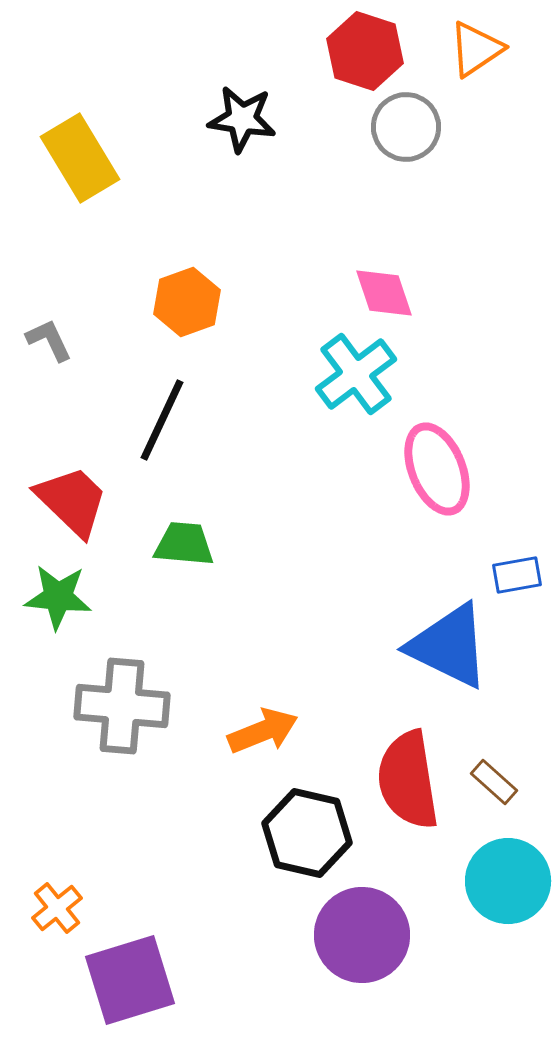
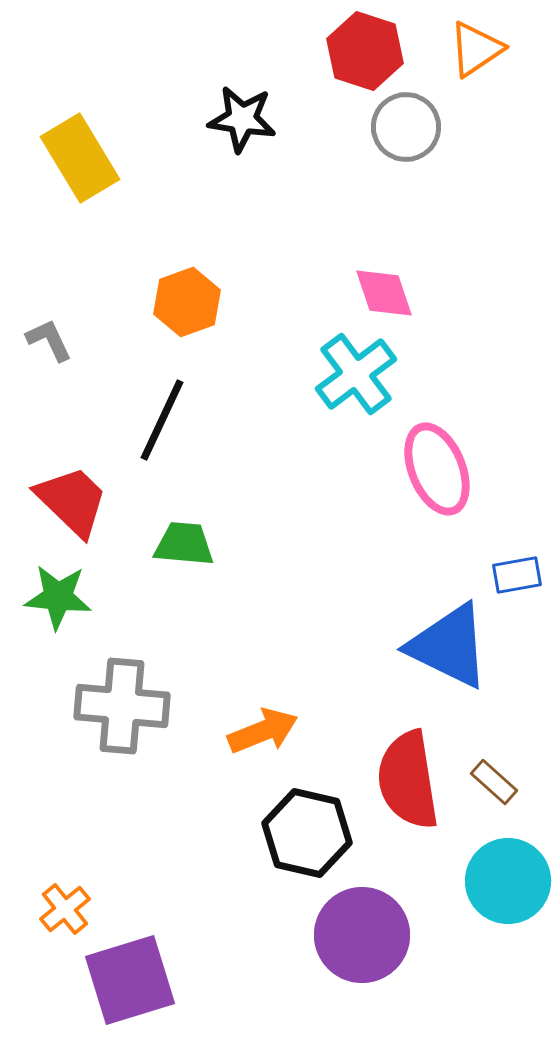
orange cross: moved 8 px right, 1 px down
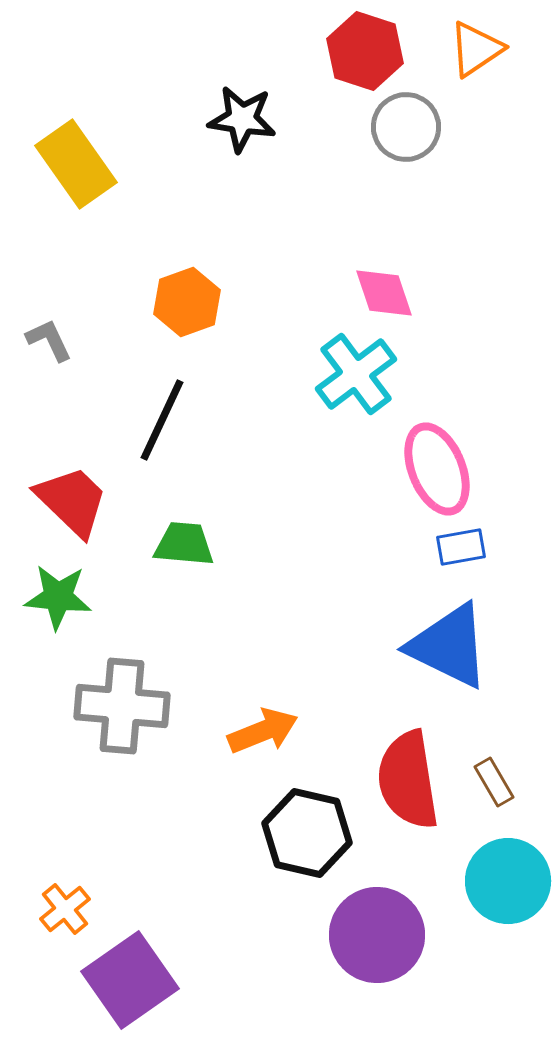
yellow rectangle: moved 4 px left, 6 px down; rotated 4 degrees counterclockwise
blue rectangle: moved 56 px left, 28 px up
brown rectangle: rotated 18 degrees clockwise
purple circle: moved 15 px right
purple square: rotated 18 degrees counterclockwise
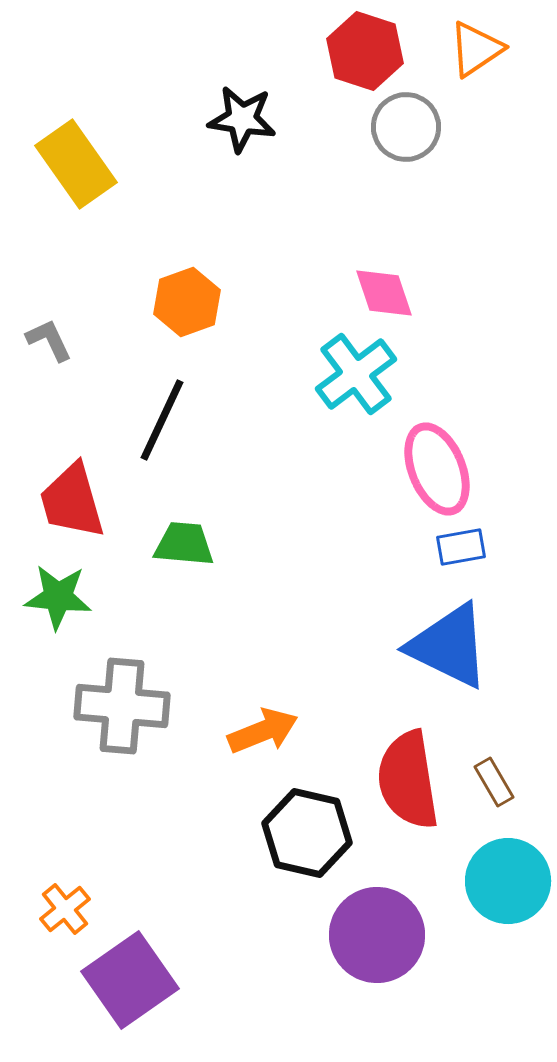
red trapezoid: rotated 150 degrees counterclockwise
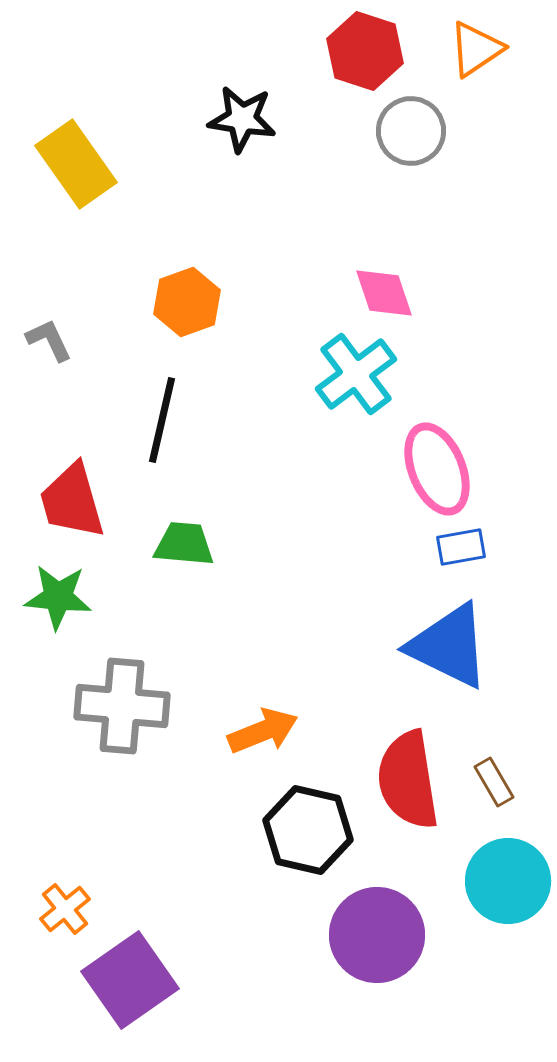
gray circle: moved 5 px right, 4 px down
black line: rotated 12 degrees counterclockwise
black hexagon: moved 1 px right, 3 px up
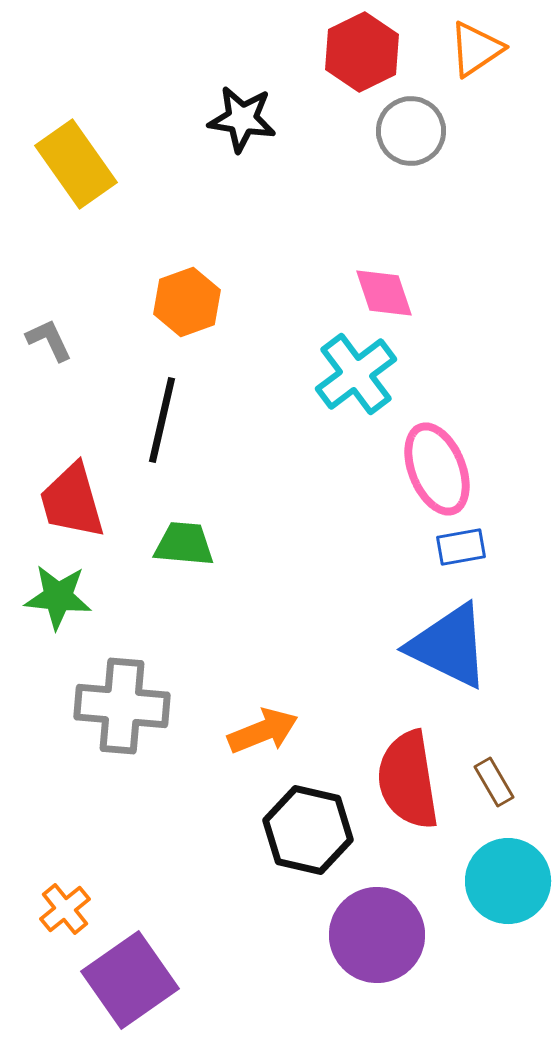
red hexagon: moved 3 px left, 1 px down; rotated 16 degrees clockwise
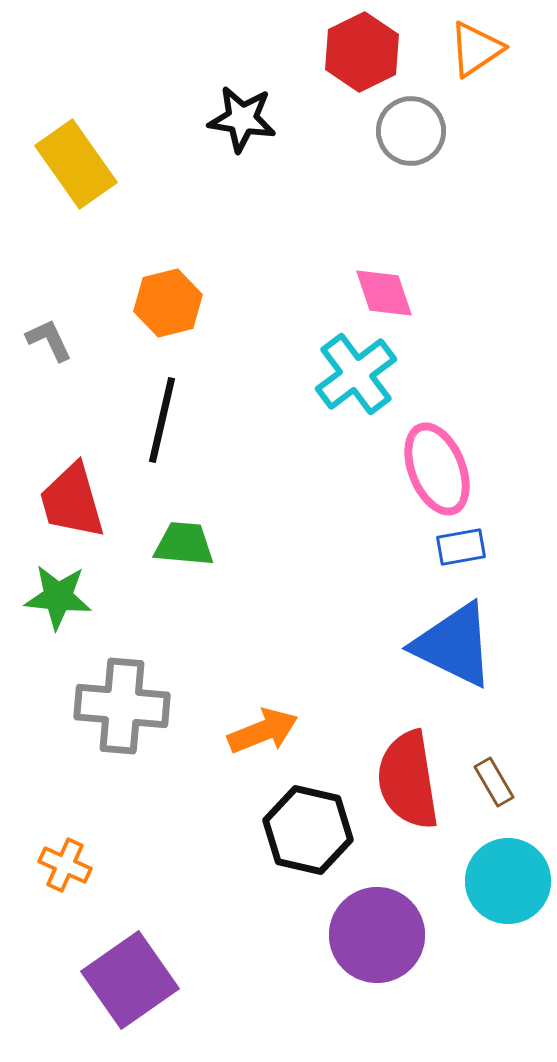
orange hexagon: moved 19 px left, 1 px down; rotated 6 degrees clockwise
blue triangle: moved 5 px right, 1 px up
orange cross: moved 44 px up; rotated 27 degrees counterclockwise
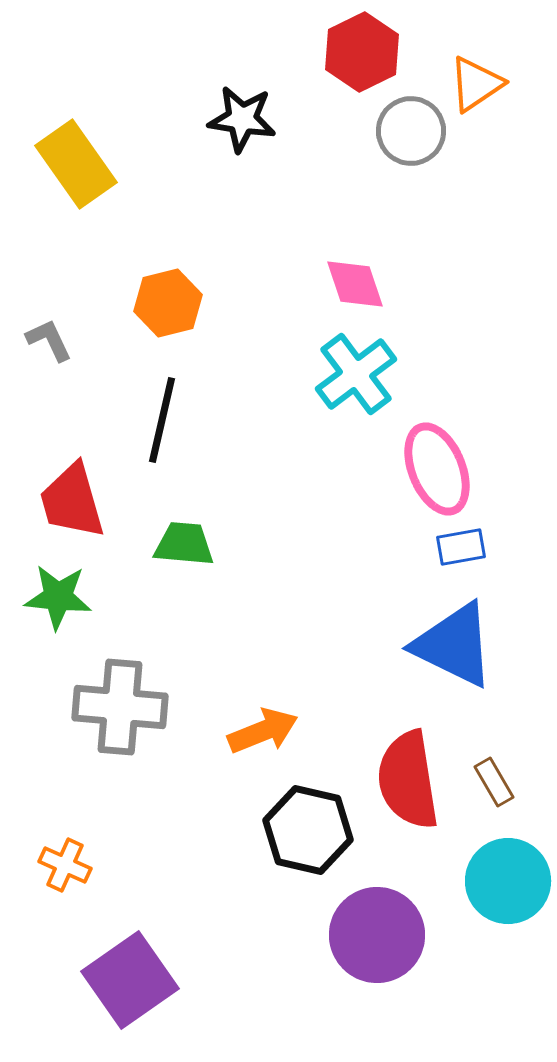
orange triangle: moved 35 px down
pink diamond: moved 29 px left, 9 px up
gray cross: moved 2 px left, 1 px down
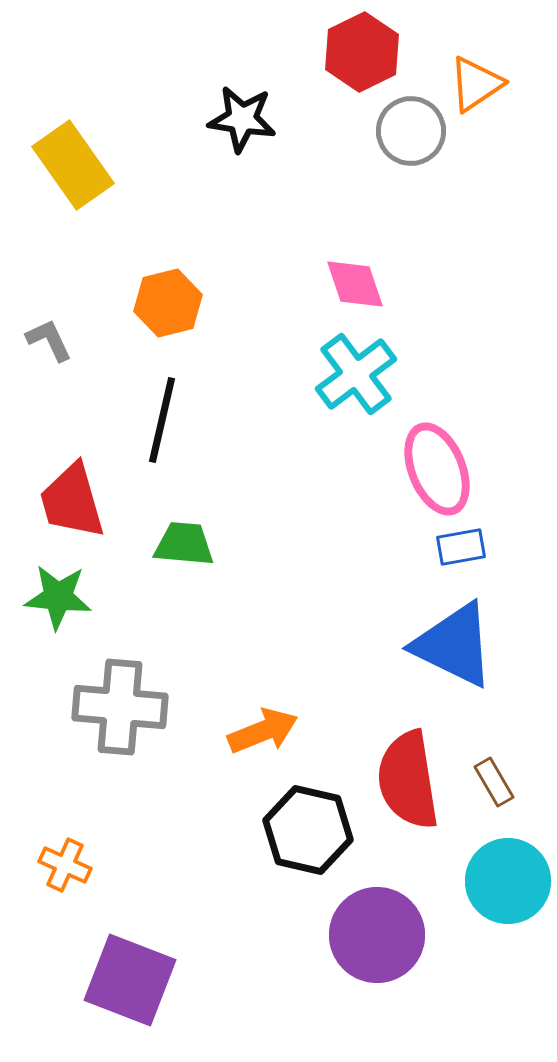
yellow rectangle: moved 3 px left, 1 px down
purple square: rotated 34 degrees counterclockwise
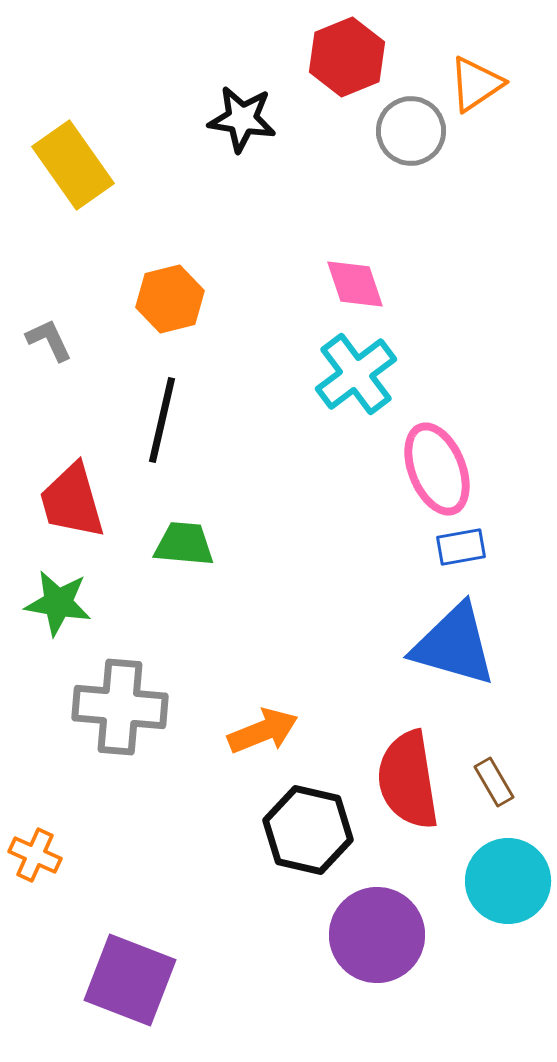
red hexagon: moved 15 px left, 5 px down; rotated 4 degrees clockwise
orange hexagon: moved 2 px right, 4 px up
green star: moved 6 px down; rotated 4 degrees clockwise
blue triangle: rotated 10 degrees counterclockwise
orange cross: moved 30 px left, 10 px up
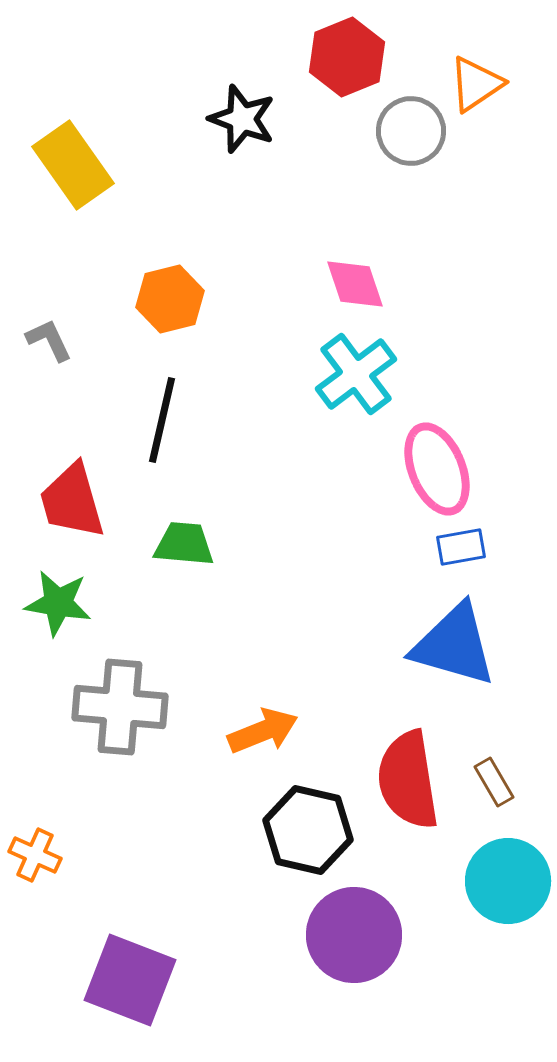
black star: rotated 12 degrees clockwise
purple circle: moved 23 px left
